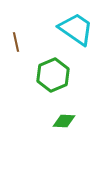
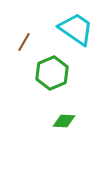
brown line: moved 8 px right; rotated 42 degrees clockwise
green hexagon: moved 1 px left, 2 px up
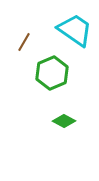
cyan trapezoid: moved 1 px left, 1 px down
green diamond: rotated 25 degrees clockwise
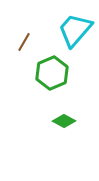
cyan trapezoid: rotated 84 degrees counterclockwise
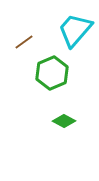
brown line: rotated 24 degrees clockwise
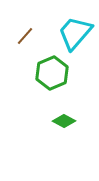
cyan trapezoid: moved 3 px down
brown line: moved 1 px right, 6 px up; rotated 12 degrees counterclockwise
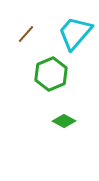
brown line: moved 1 px right, 2 px up
green hexagon: moved 1 px left, 1 px down
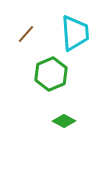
cyan trapezoid: rotated 135 degrees clockwise
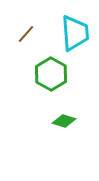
green hexagon: rotated 8 degrees counterclockwise
green diamond: rotated 10 degrees counterclockwise
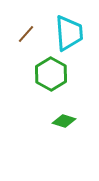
cyan trapezoid: moved 6 px left
